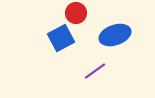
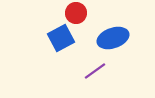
blue ellipse: moved 2 px left, 3 px down
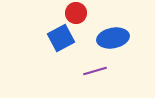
blue ellipse: rotated 8 degrees clockwise
purple line: rotated 20 degrees clockwise
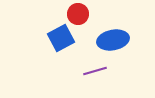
red circle: moved 2 px right, 1 px down
blue ellipse: moved 2 px down
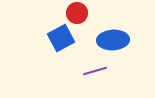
red circle: moved 1 px left, 1 px up
blue ellipse: rotated 8 degrees clockwise
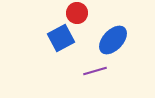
blue ellipse: rotated 44 degrees counterclockwise
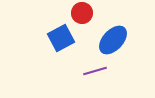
red circle: moved 5 px right
